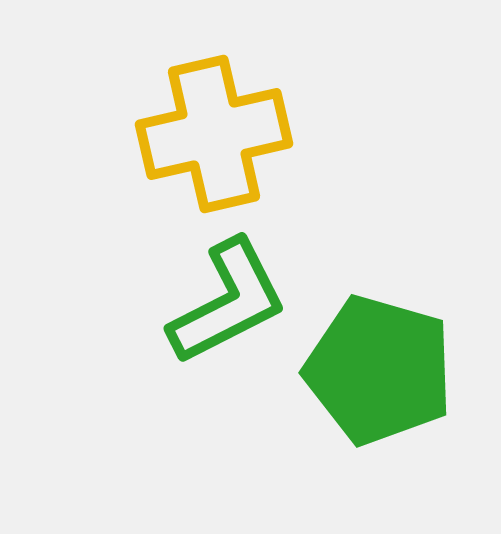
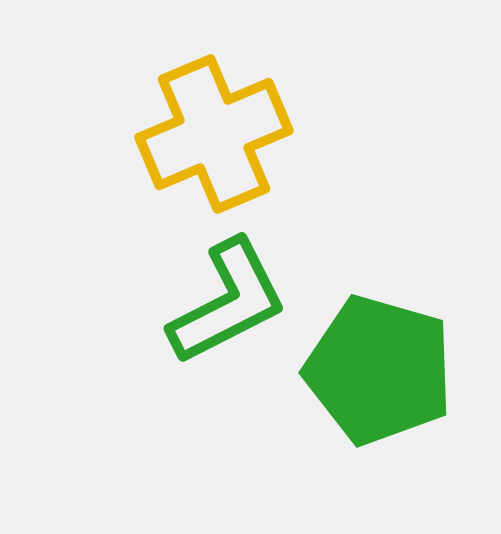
yellow cross: rotated 10 degrees counterclockwise
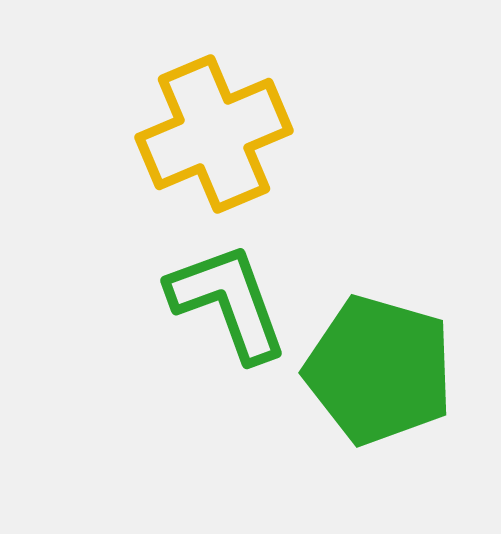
green L-shape: rotated 83 degrees counterclockwise
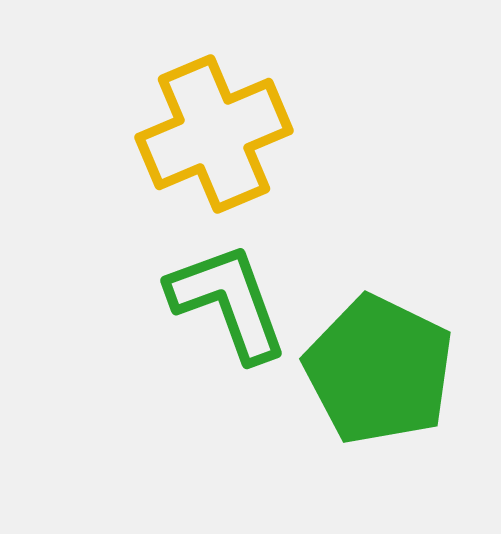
green pentagon: rotated 10 degrees clockwise
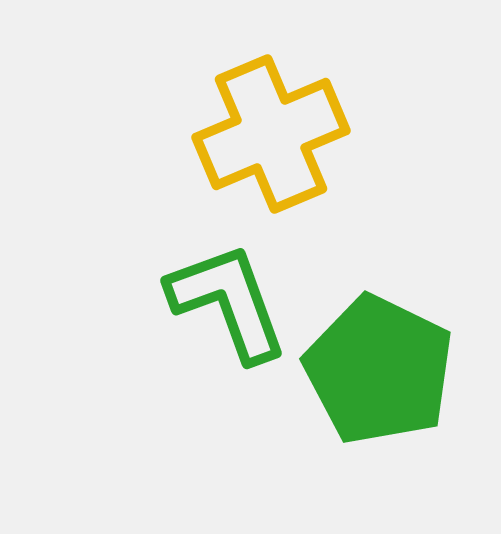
yellow cross: moved 57 px right
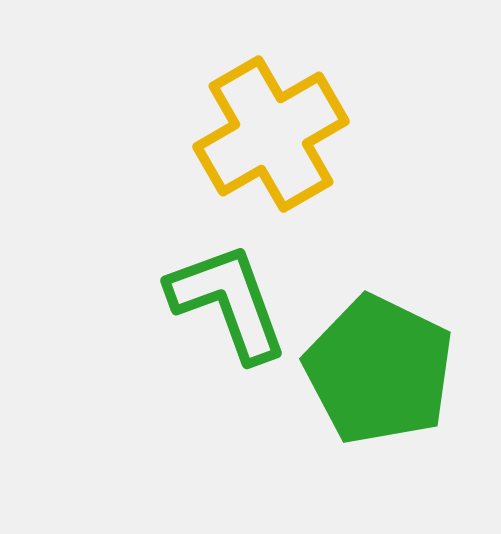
yellow cross: rotated 7 degrees counterclockwise
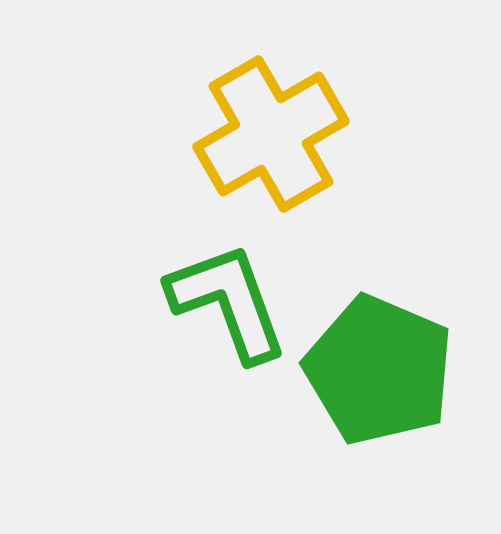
green pentagon: rotated 3 degrees counterclockwise
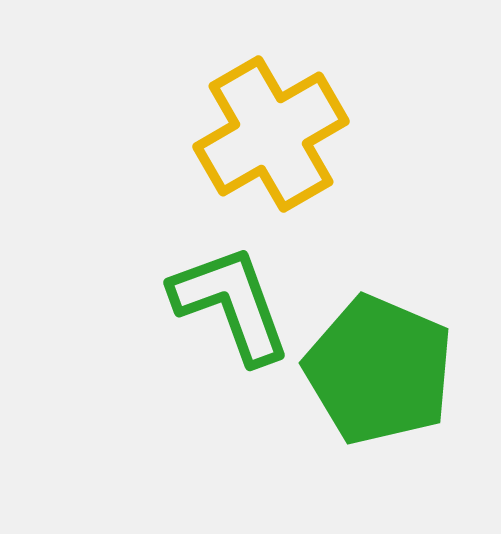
green L-shape: moved 3 px right, 2 px down
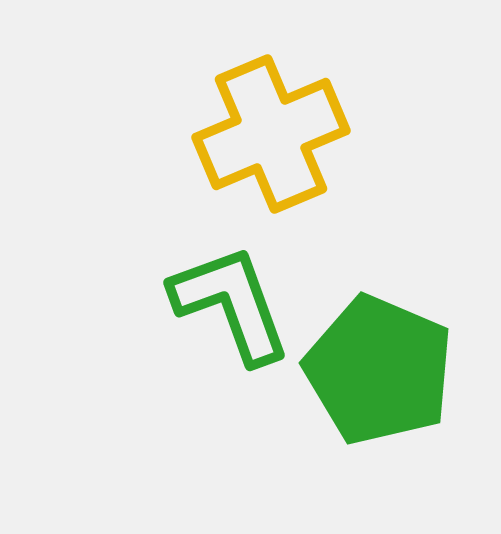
yellow cross: rotated 7 degrees clockwise
